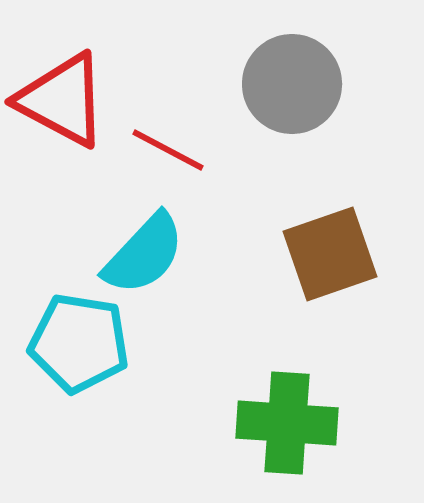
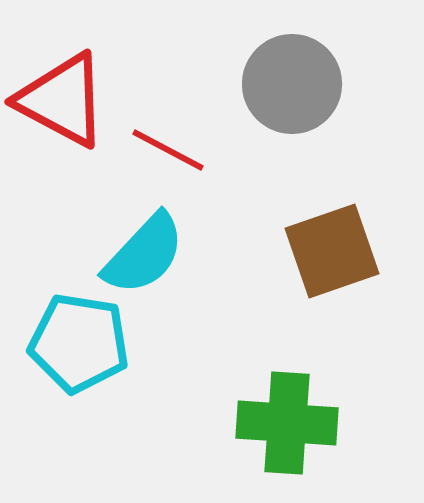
brown square: moved 2 px right, 3 px up
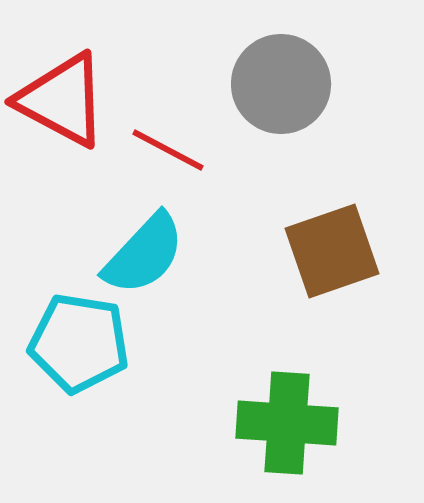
gray circle: moved 11 px left
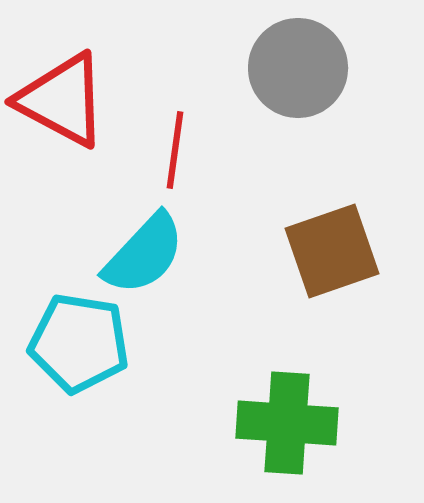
gray circle: moved 17 px right, 16 px up
red line: moved 7 px right; rotated 70 degrees clockwise
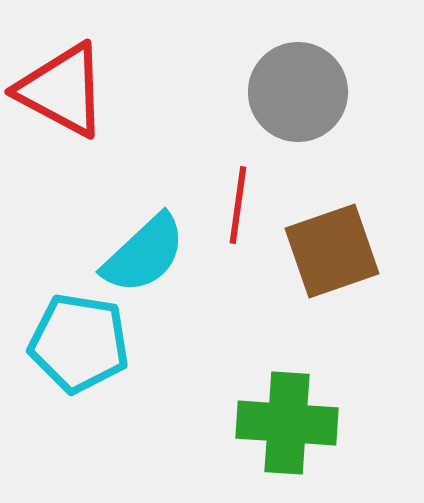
gray circle: moved 24 px down
red triangle: moved 10 px up
red line: moved 63 px right, 55 px down
cyan semicircle: rotated 4 degrees clockwise
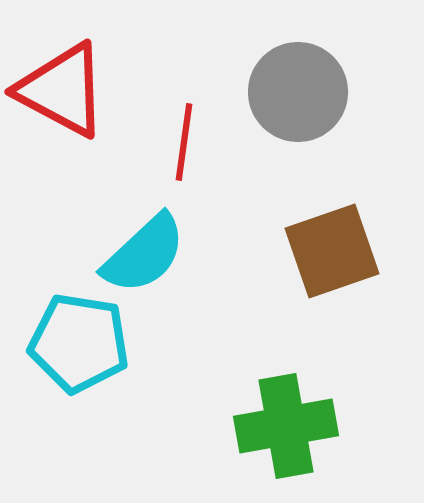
red line: moved 54 px left, 63 px up
green cross: moved 1 px left, 3 px down; rotated 14 degrees counterclockwise
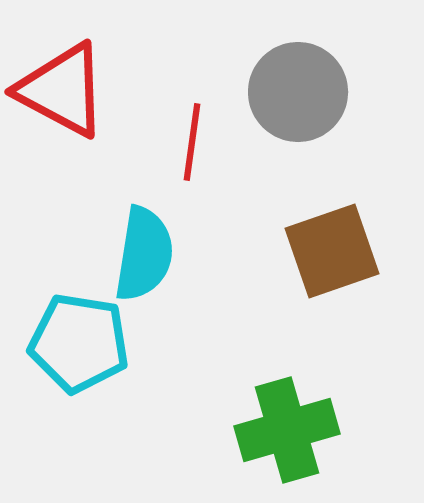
red line: moved 8 px right
cyan semicircle: rotated 38 degrees counterclockwise
green cross: moved 1 px right, 4 px down; rotated 6 degrees counterclockwise
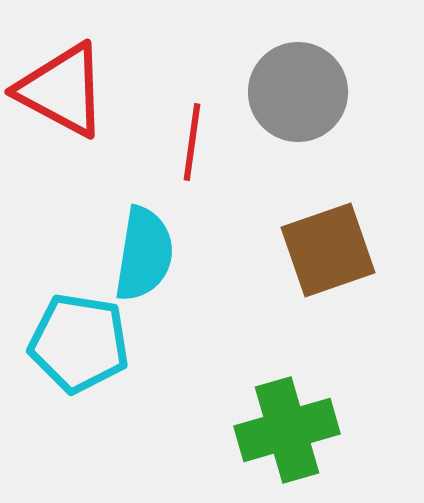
brown square: moved 4 px left, 1 px up
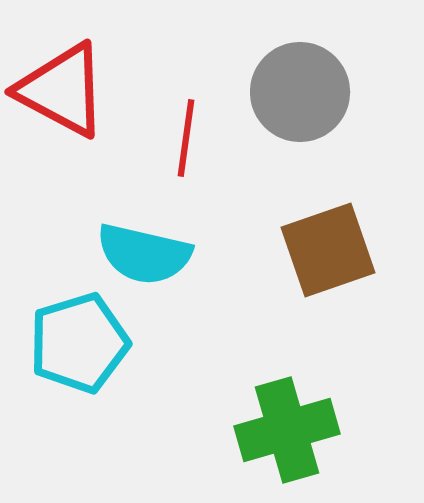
gray circle: moved 2 px right
red line: moved 6 px left, 4 px up
cyan semicircle: rotated 94 degrees clockwise
cyan pentagon: rotated 26 degrees counterclockwise
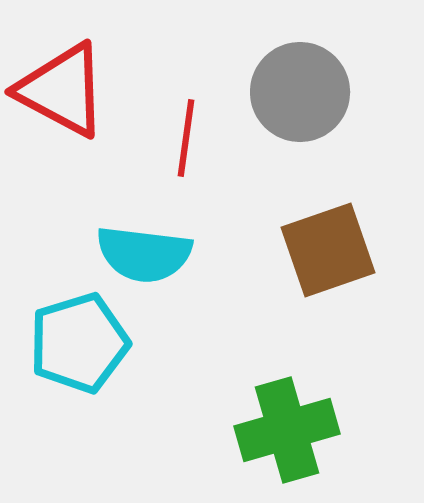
cyan semicircle: rotated 6 degrees counterclockwise
